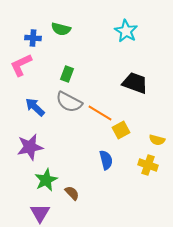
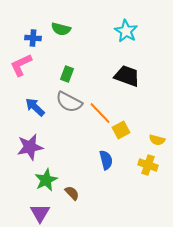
black trapezoid: moved 8 px left, 7 px up
orange line: rotated 15 degrees clockwise
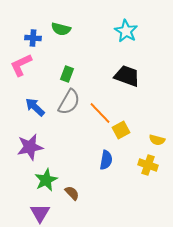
gray semicircle: rotated 88 degrees counterclockwise
blue semicircle: rotated 24 degrees clockwise
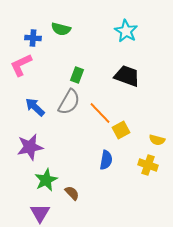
green rectangle: moved 10 px right, 1 px down
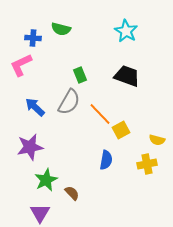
green rectangle: moved 3 px right; rotated 42 degrees counterclockwise
orange line: moved 1 px down
yellow cross: moved 1 px left, 1 px up; rotated 30 degrees counterclockwise
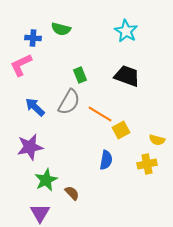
orange line: rotated 15 degrees counterclockwise
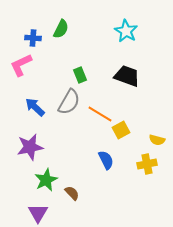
green semicircle: rotated 78 degrees counterclockwise
blue semicircle: rotated 36 degrees counterclockwise
purple triangle: moved 2 px left
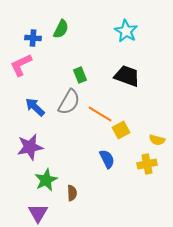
blue semicircle: moved 1 px right, 1 px up
brown semicircle: rotated 42 degrees clockwise
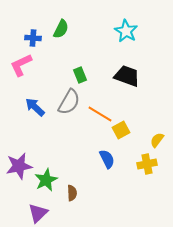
yellow semicircle: rotated 112 degrees clockwise
purple star: moved 11 px left, 19 px down
purple triangle: rotated 15 degrees clockwise
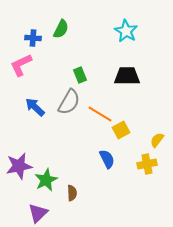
black trapezoid: rotated 20 degrees counterclockwise
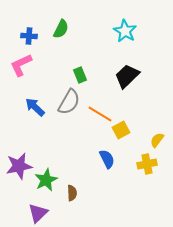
cyan star: moved 1 px left
blue cross: moved 4 px left, 2 px up
black trapezoid: rotated 44 degrees counterclockwise
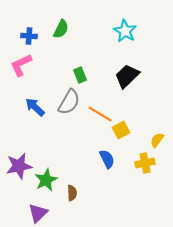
yellow cross: moved 2 px left, 1 px up
